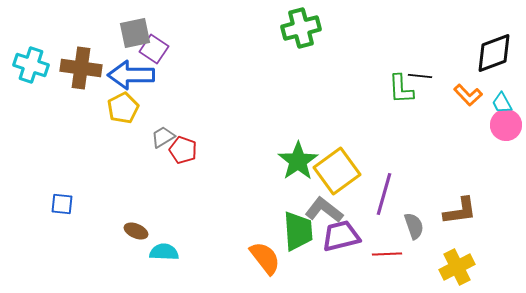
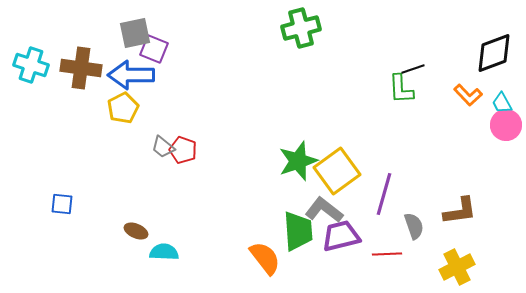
purple square: rotated 12 degrees counterclockwise
black line: moved 7 px left, 7 px up; rotated 25 degrees counterclockwise
gray trapezoid: moved 10 px down; rotated 110 degrees counterclockwise
green star: rotated 15 degrees clockwise
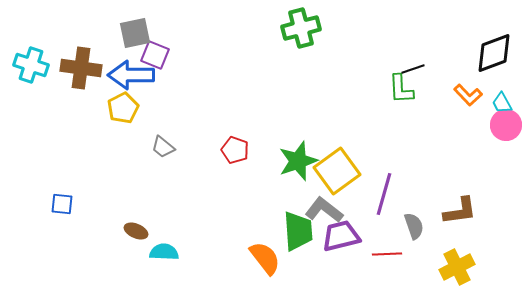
purple square: moved 1 px right, 6 px down
red pentagon: moved 52 px right
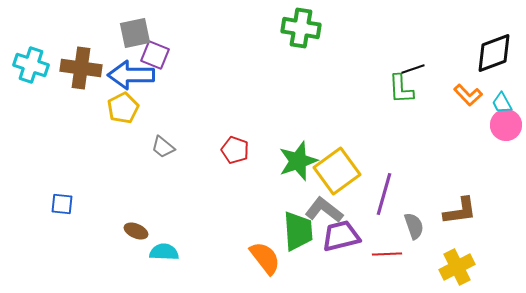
green cross: rotated 24 degrees clockwise
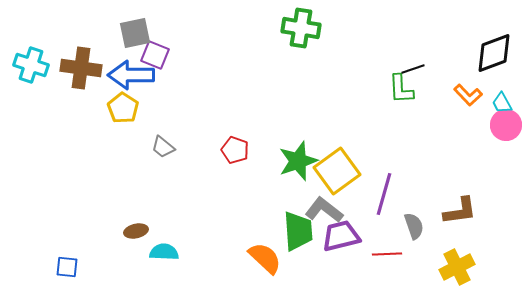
yellow pentagon: rotated 12 degrees counterclockwise
blue square: moved 5 px right, 63 px down
brown ellipse: rotated 35 degrees counterclockwise
orange semicircle: rotated 9 degrees counterclockwise
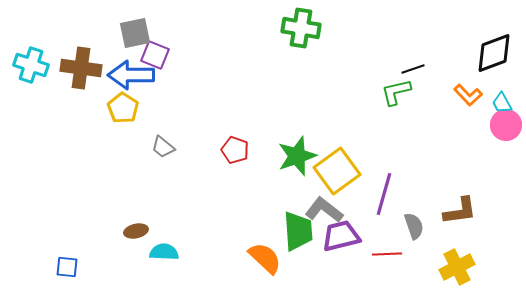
green L-shape: moved 5 px left, 3 px down; rotated 80 degrees clockwise
green star: moved 1 px left, 5 px up
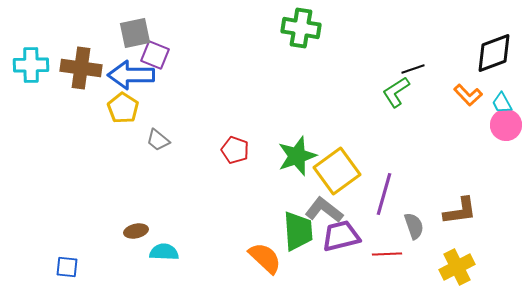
cyan cross: rotated 20 degrees counterclockwise
green L-shape: rotated 20 degrees counterclockwise
gray trapezoid: moved 5 px left, 7 px up
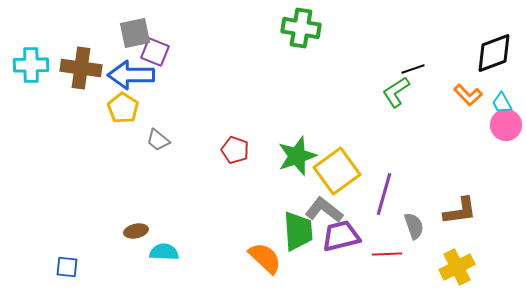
purple square: moved 3 px up
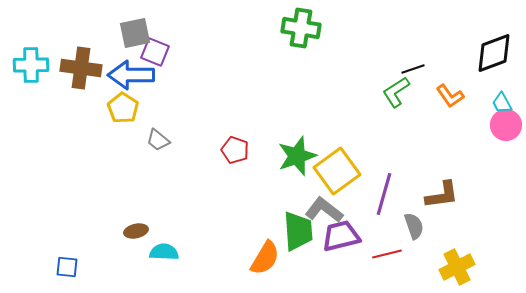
orange L-shape: moved 18 px left, 1 px down; rotated 8 degrees clockwise
brown L-shape: moved 18 px left, 16 px up
red line: rotated 12 degrees counterclockwise
orange semicircle: rotated 78 degrees clockwise
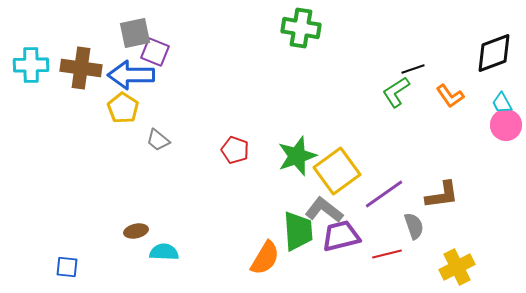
purple line: rotated 39 degrees clockwise
